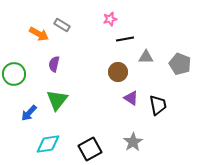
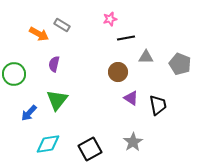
black line: moved 1 px right, 1 px up
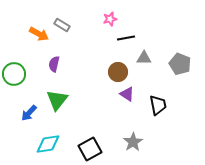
gray triangle: moved 2 px left, 1 px down
purple triangle: moved 4 px left, 4 px up
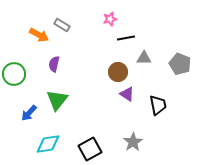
orange arrow: moved 1 px down
